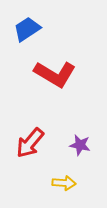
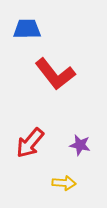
blue trapezoid: rotated 32 degrees clockwise
red L-shape: rotated 21 degrees clockwise
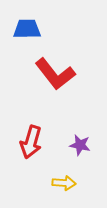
red arrow: moved 1 px right, 1 px up; rotated 24 degrees counterclockwise
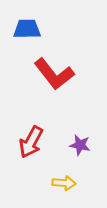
red L-shape: moved 1 px left
red arrow: rotated 12 degrees clockwise
